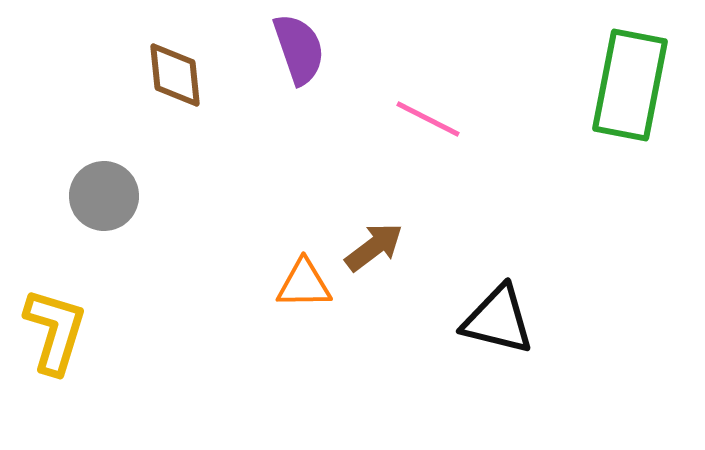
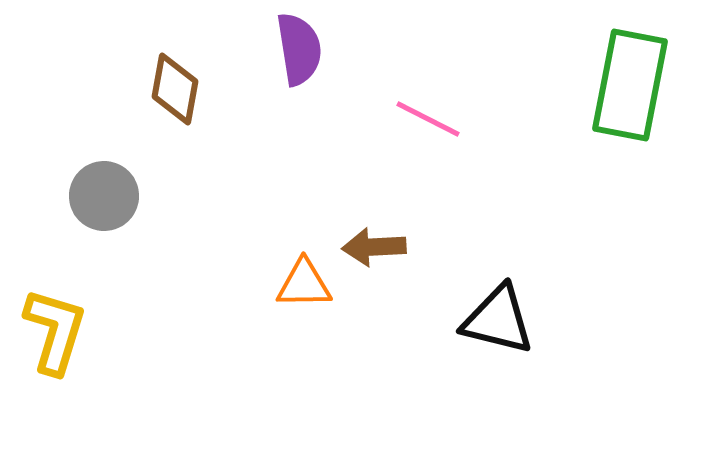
purple semicircle: rotated 10 degrees clockwise
brown diamond: moved 14 px down; rotated 16 degrees clockwise
brown arrow: rotated 146 degrees counterclockwise
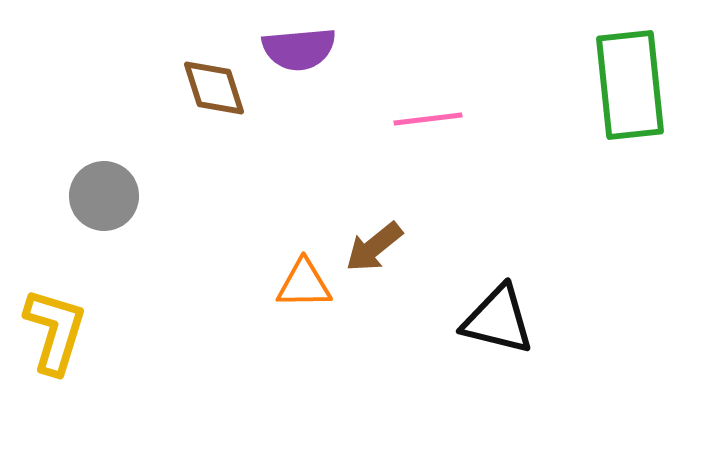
purple semicircle: rotated 94 degrees clockwise
green rectangle: rotated 17 degrees counterclockwise
brown diamond: moved 39 px right, 1 px up; rotated 28 degrees counterclockwise
pink line: rotated 34 degrees counterclockwise
brown arrow: rotated 36 degrees counterclockwise
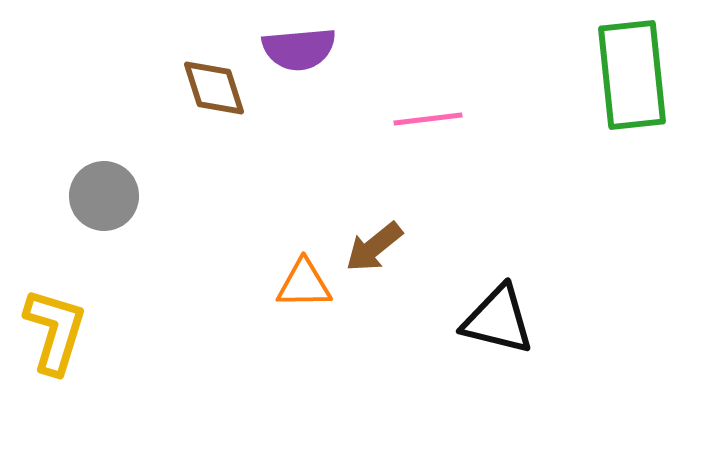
green rectangle: moved 2 px right, 10 px up
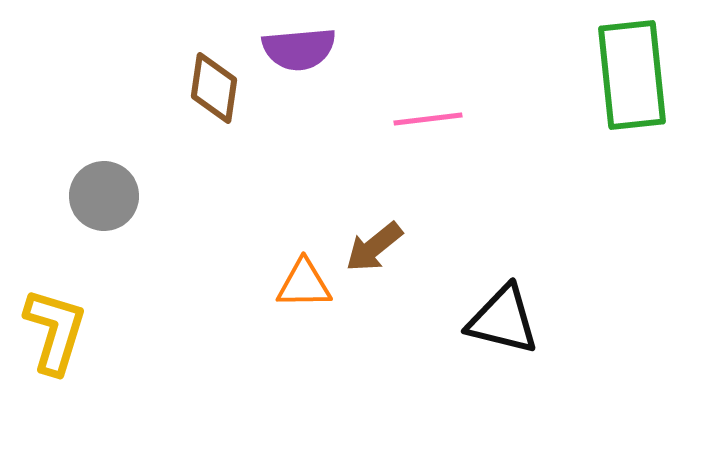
brown diamond: rotated 26 degrees clockwise
black triangle: moved 5 px right
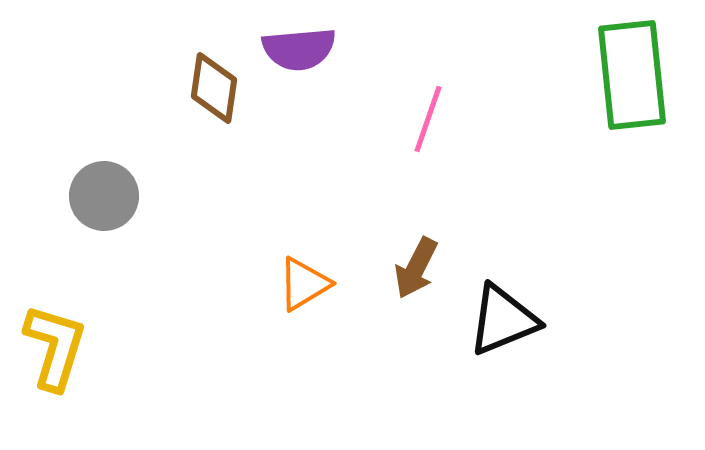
pink line: rotated 64 degrees counterclockwise
brown arrow: moved 42 px right, 21 px down; rotated 24 degrees counterclockwise
orange triangle: rotated 30 degrees counterclockwise
black triangle: rotated 36 degrees counterclockwise
yellow L-shape: moved 16 px down
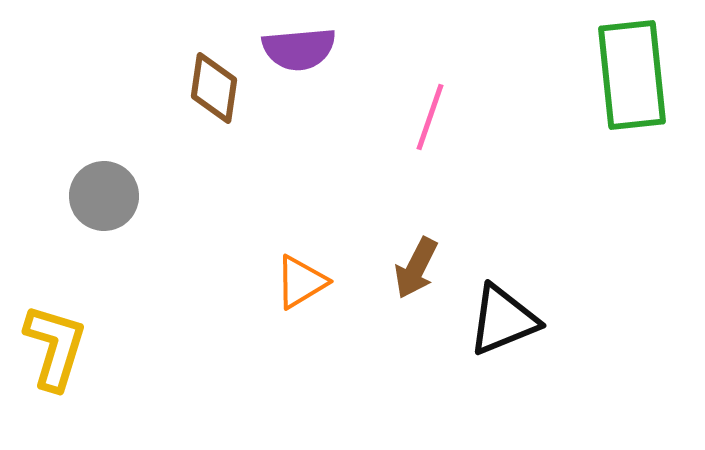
pink line: moved 2 px right, 2 px up
orange triangle: moved 3 px left, 2 px up
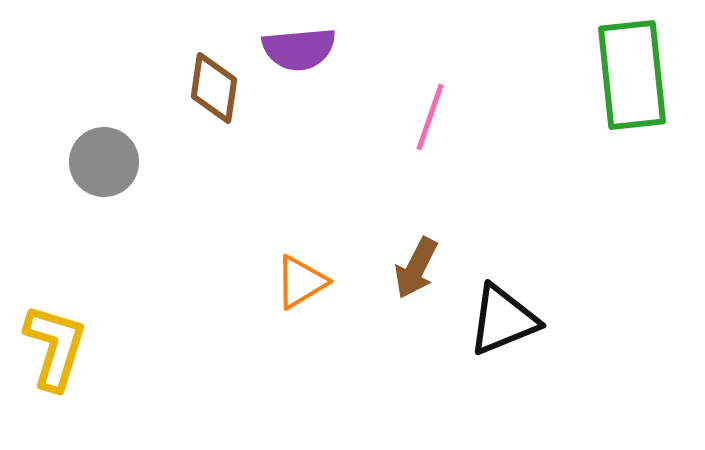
gray circle: moved 34 px up
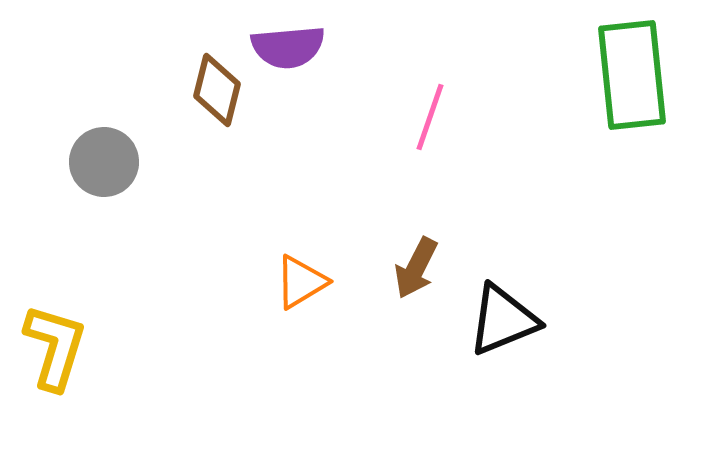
purple semicircle: moved 11 px left, 2 px up
brown diamond: moved 3 px right, 2 px down; rotated 6 degrees clockwise
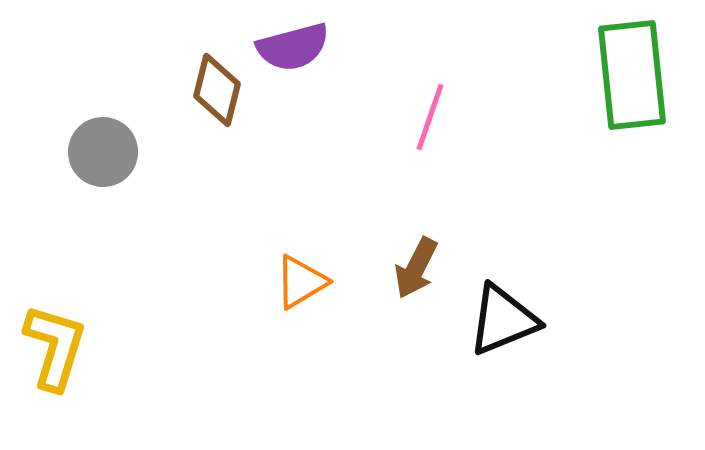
purple semicircle: moved 5 px right; rotated 10 degrees counterclockwise
gray circle: moved 1 px left, 10 px up
